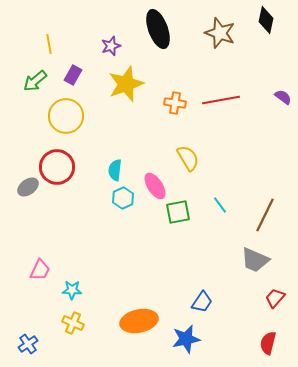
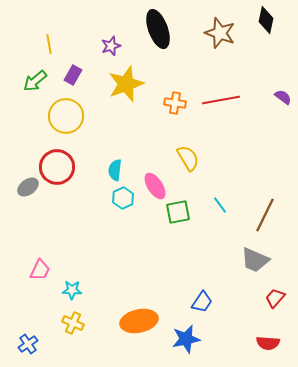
red semicircle: rotated 100 degrees counterclockwise
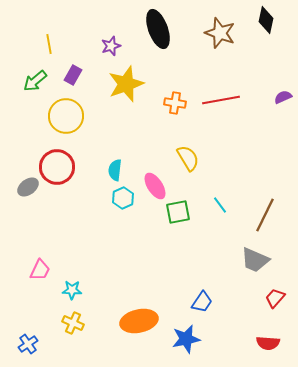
purple semicircle: rotated 60 degrees counterclockwise
